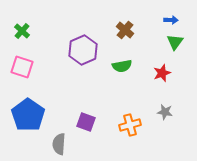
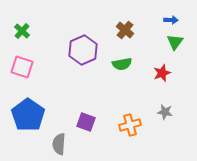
green semicircle: moved 2 px up
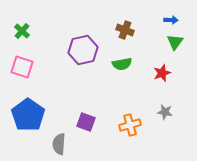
brown cross: rotated 18 degrees counterclockwise
purple hexagon: rotated 12 degrees clockwise
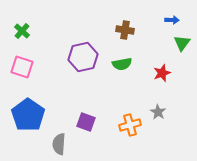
blue arrow: moved 1 px right
brown cross: rotated 12 degrees counterclockwise
green triangle: moved 7 px right, 1 px down
purple hexagon: moved 7 px down
gray star: moved 7 px left; rotated 21 degrees clockwise
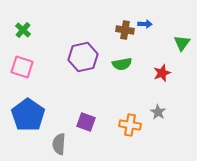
blue arrow: moved 27 px left, 4 px down
green cross: moved 1 px right, 1 px up
orange cross: rotated 25 degrees clockwise
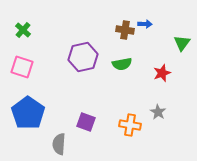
blue pentagon: moved 2 px up
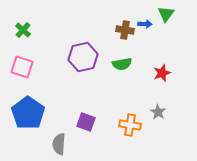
green triangle: moved 16 px left, 29 px up
